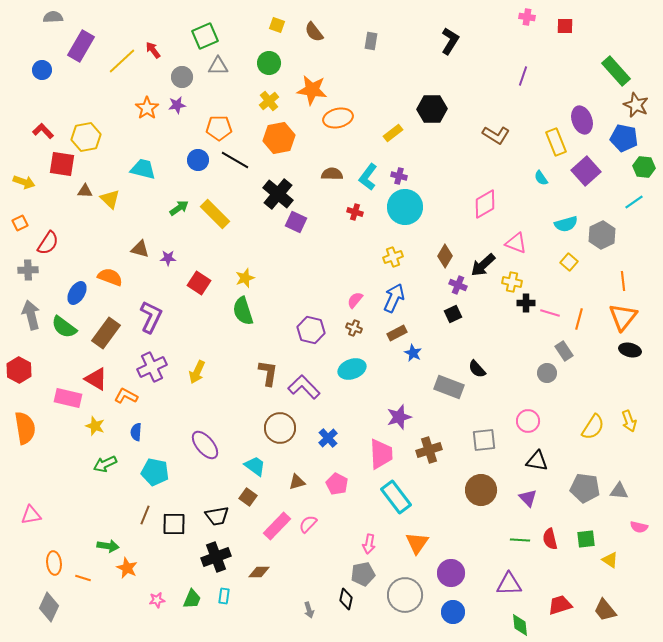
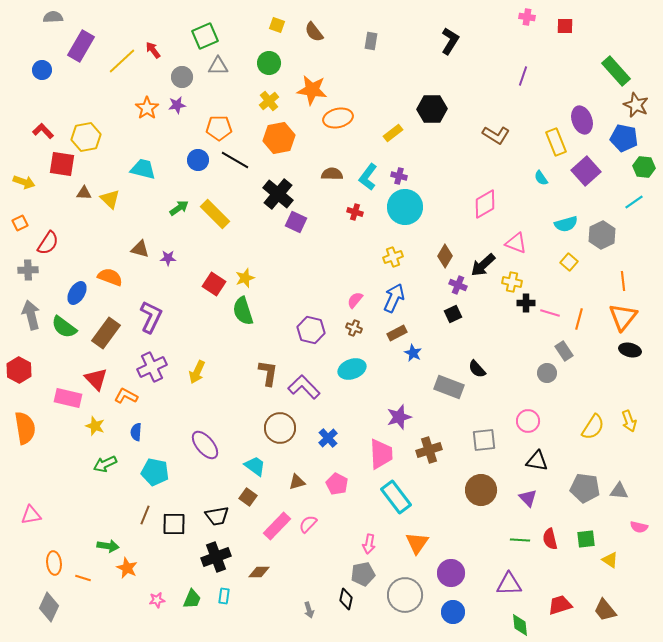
brown triangle at (85, 191): moved 1 px left, 2 px down
red square at (199, 283): moved 15 px right, 1 px down
red triangle at (96, 379): rotated 15 degrees clockwise
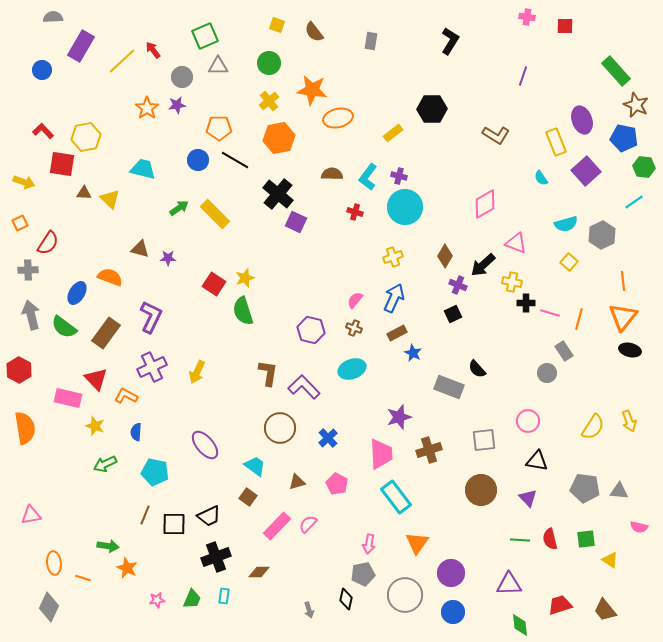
black trapezoid at (217, 516): moved 8 px left; rotated 15 degrees counterclockwise
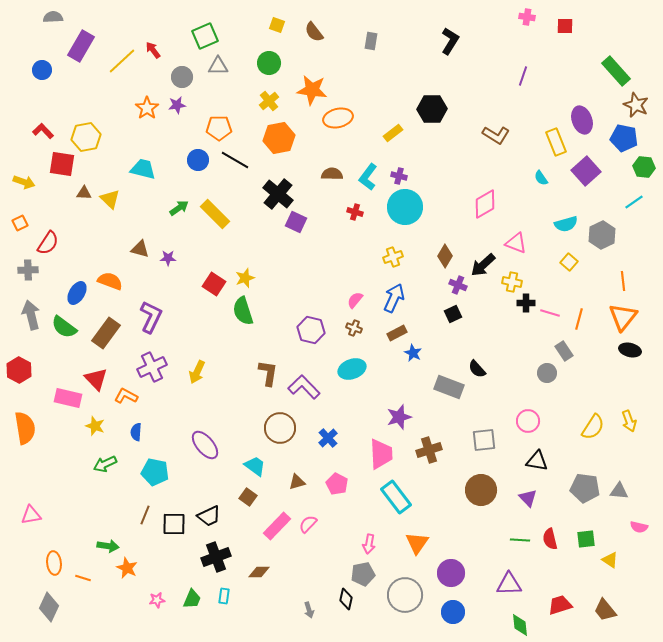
orange semicircle at (110, 277): moved 4 px down
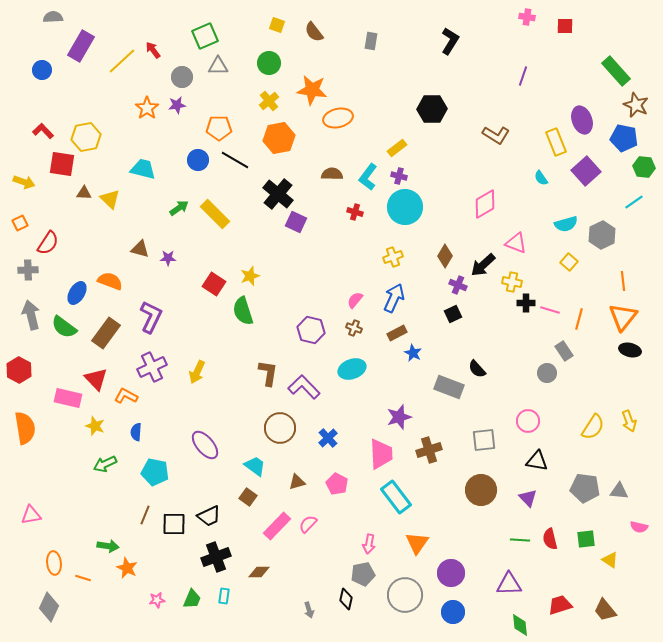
yellow rectangle at (393, 133): moved 4 px right, 15 px down
yellow star at (245, 278): moved 5 px right, 2 px up
pink line at (550, 313): moved 3 px up
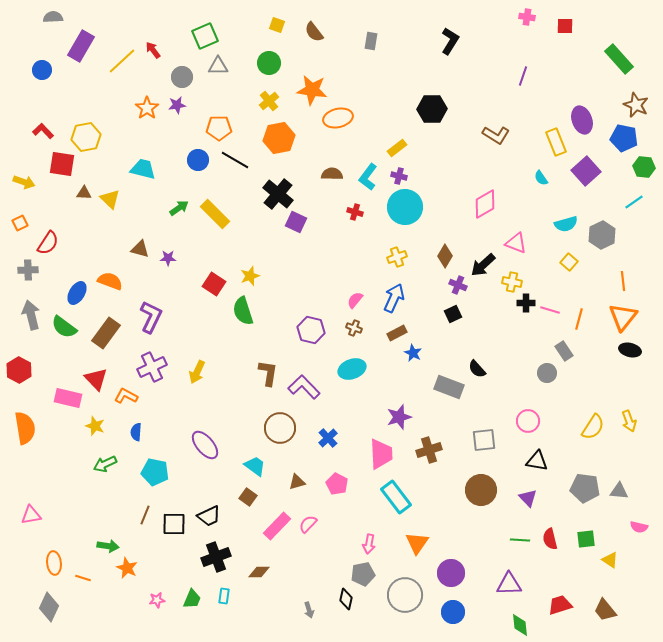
green rectangle at (616, 71): moved 3 px right, 12 px up
yellow cross at (393, 257): moved 4 px right
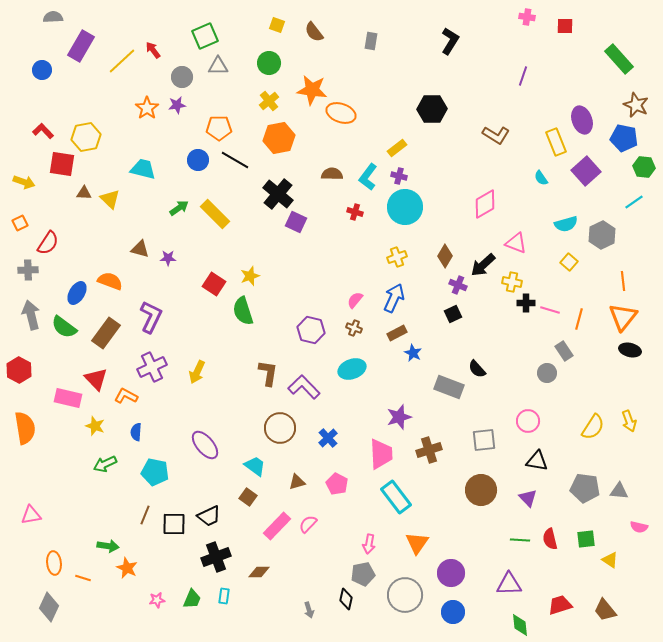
orange ellipse at (338, 118): moved 3 px right, 5 px up; rotated 32 degrees clockwise
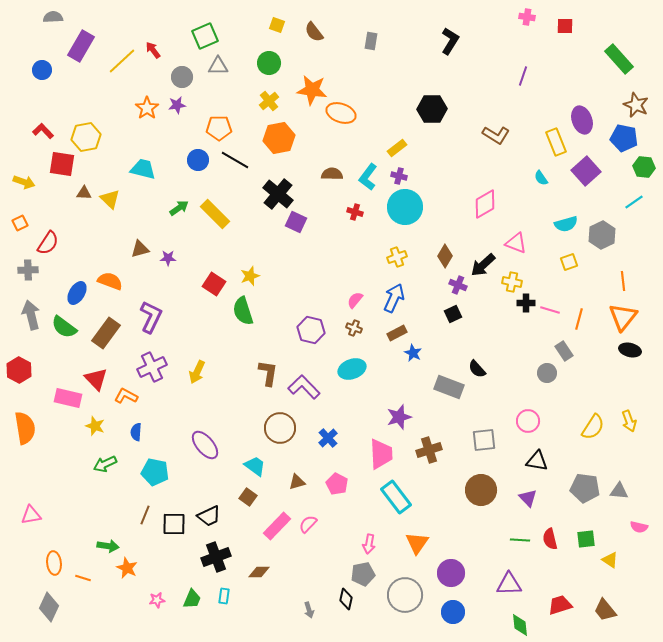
brown triangle at (140, 249): rotated 30 degrees counterclockwise
yellow square at (569, 262): rotated 30 degrees clockwise
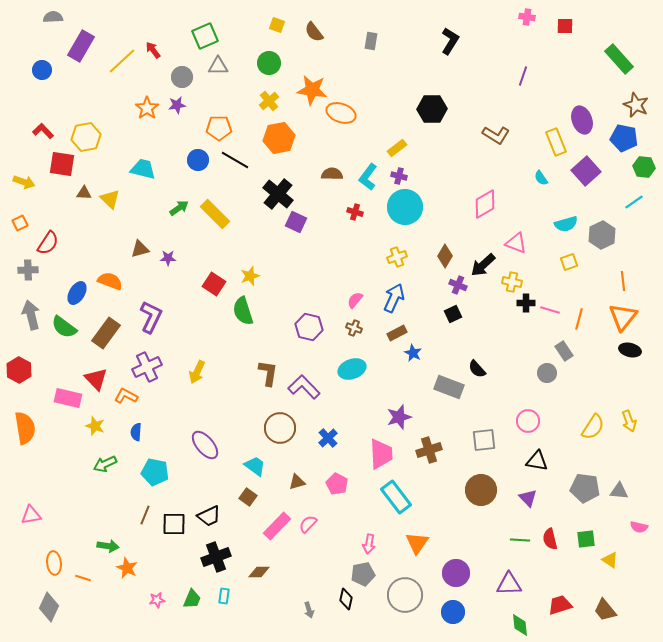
purple hexagon at (311, 330): moved 2 px left, 3 px up
purple cross at (152, 367): moved 5 px left
purple circle at (451, 573): moved 5 px right
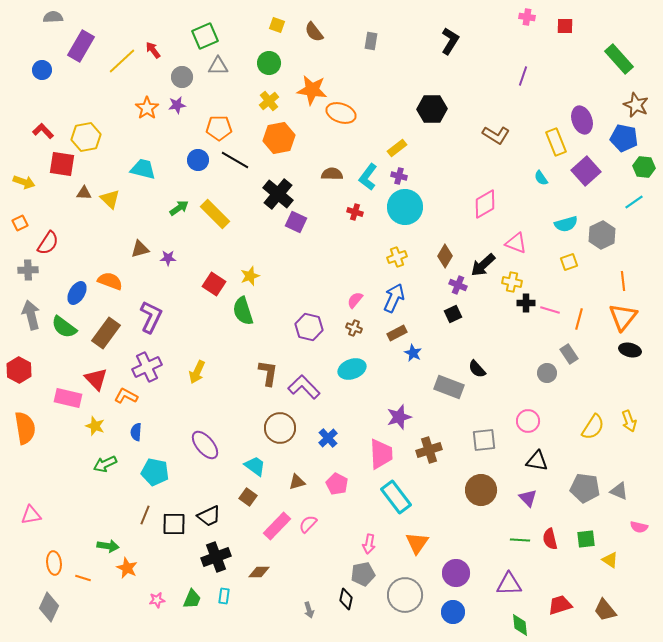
gray rectangle at (564, 351): moved 5 px right, 3 px down
gray triangle at (619, 491): rotated 18 degrees clockwise
